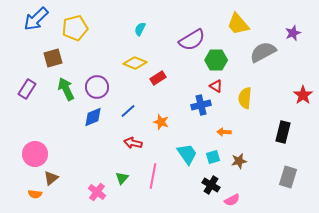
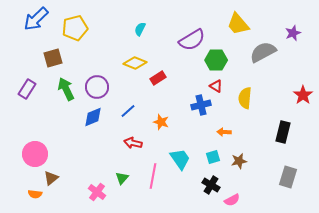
cyan trapezoid: moved 7 px left, 5 px down
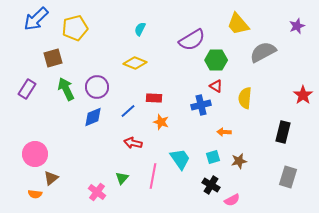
purple star: moved 4 px right, 7 px up
red rectangle: moved 4 px left, 20 px down; rotated 35 degrees clockwise
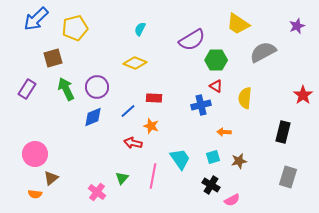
yellow trapezoid: rotated 15 degrees counterclockwise
orange star: moved 10 px left, 4 px down
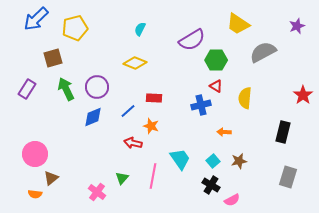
cyan square: moved 4 px down; rotated 24 degrees counterclockwise
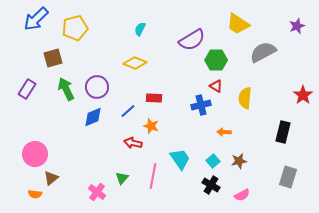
pink semicircle: moved 10 px right, 5 px up
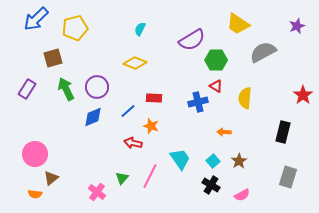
blue cross: moved 3 px left, 3 px up
brown star: rotated 21 degrees counterclockwise
pink line: moved 3 px left; rotated 15 degrees clockwise
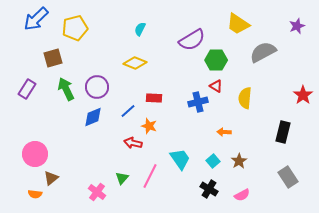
orange star: moved 2 px left
gray rectangle: rotated 50 degrees counterclockwise
black cross: moved 2 px left, 4 px down
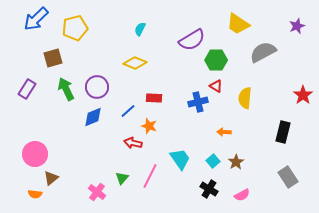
brown star: moved 3 px left, 1 px down
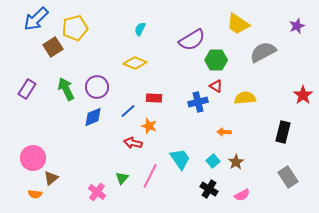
brown square: moved 11 px up; rotated 18 degrees counterclockwise
yellow semicircle: rotated 80 degrees clockwise
pink circle: moved 2 px left, 4 px down
